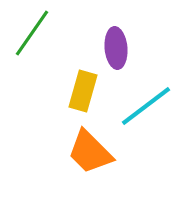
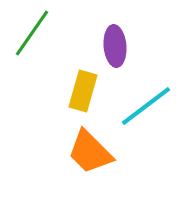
purple ellipse: moved 1 px left, 2 px up
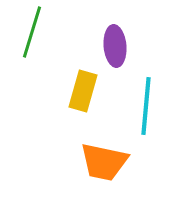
green line: moved 1 px up; rotated 18 degrees counterclockwise
cyan line: rotated 48 degrees counterclockwise
orange trapezoid: moved 14 px right, 10 px down; rotated 33 degrees counterclockwise
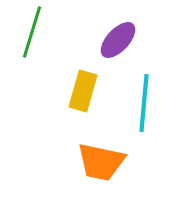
purple ellipse: moved 3 px right, 6 px up; rotated 48 degrees clockwise
cyan line: moved 2 px left, 3 px up
orange trapezoid: moved 3 px left
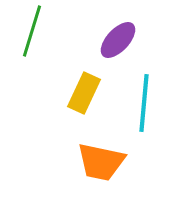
green line: moved 1 px up
yellow rectangle: moved 1 px right, 2 px down; rotated 9 degrees clockwise
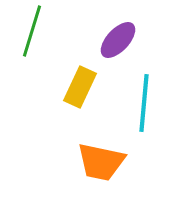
yellow rectangle: moved 4 px left, 6 px up
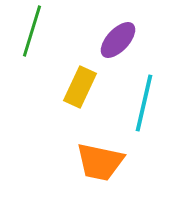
cyan line: rotated 8 degrees clockwise
orange trapezoid: moved 1 px left
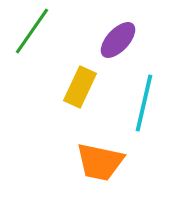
green line: rotated 18 degrees clockwise
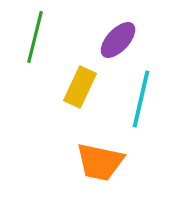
green line: moved 3 px right, 6 px down; rotated 21 degrees counterclockwise
cyan line: moved 3 px left, 4 px up
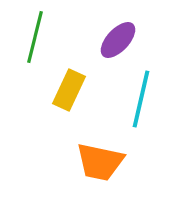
yellow rectangle: moved 11 px left, 3 px down
